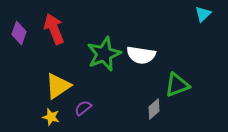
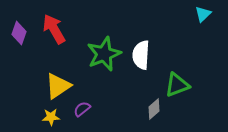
red arrow: rotated 8 degrees counterclockwise
white semicircle: rotated 84 degrees clockwise
purple semicircle: moved 1 px left, 1 px down
yellow star: rotated 18 degrees counterclockwise
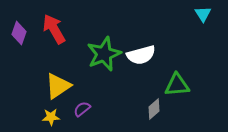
cyan triangle: rotated 18 degrees counterclockwise
white semicircle: rotated 108 degrees counterclockwise
green triangle: rotated 16 degrees clockwise
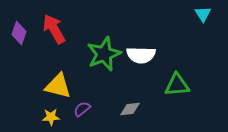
white semicircle: rotated 16 degrees clockwise
yellow triangle: rotated 48 degrees clockwise
gray diamond: moved 24 px left; rotated 35 degrees clockwise
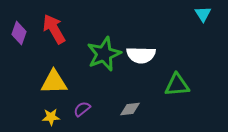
yellow triangle: moved 4 px left, 4 px up; rotated 16 degrees counterclockwise
